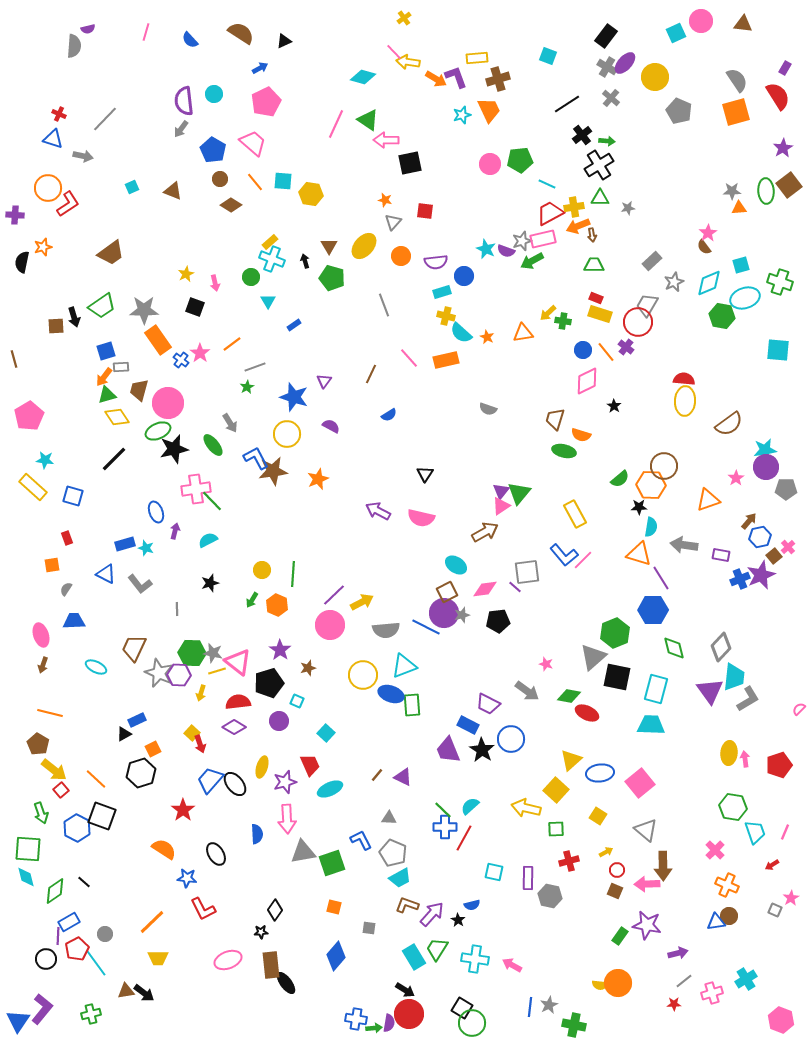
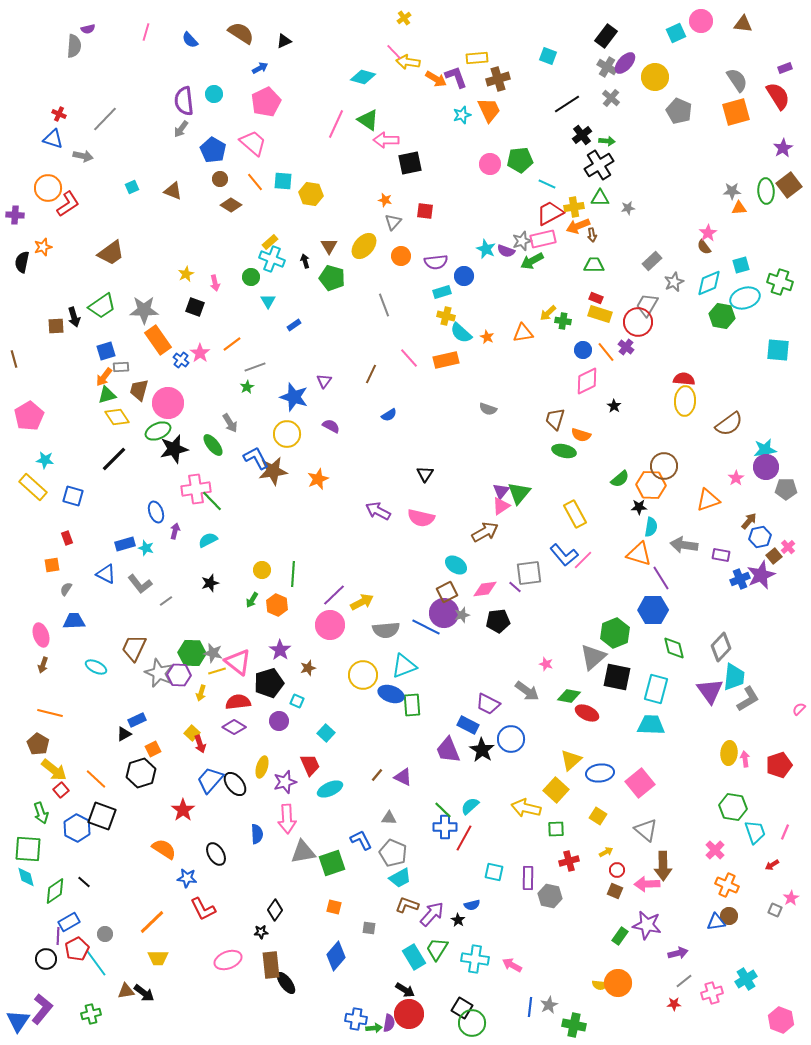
purple rectangle at (785, 68): rotated 40 degrees clockwise
gray square at (527, 572): moved 2 px right, 1 px down
gray line at (177, 609): moved 11 px left, 8 px up; rotated 56 degrees clockwise
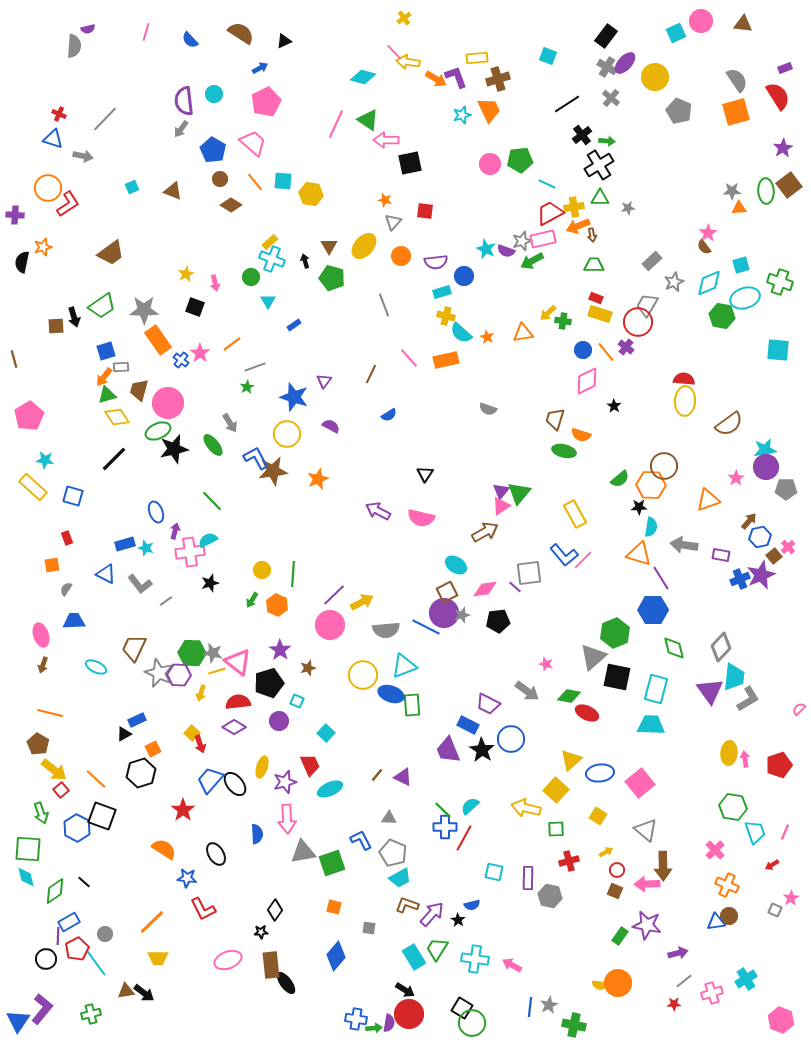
pink cross at (196, 489): moved 6 px left, 63 px down
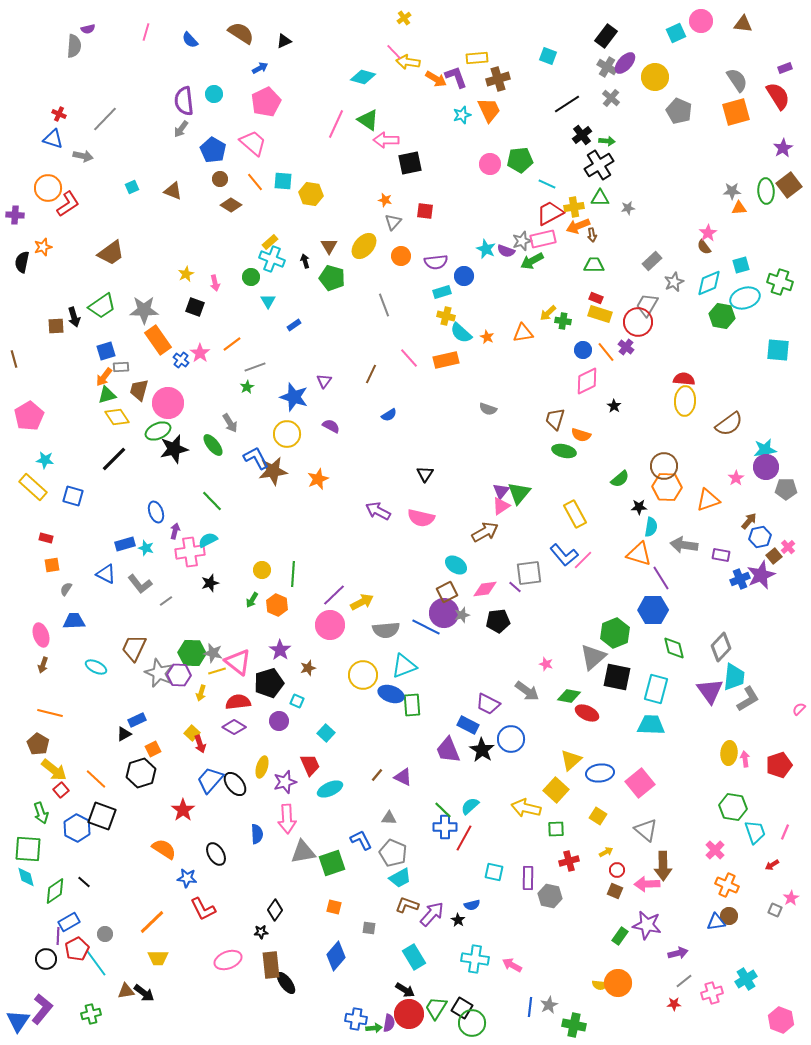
orange hexagon at (651, 485): moved 16 px right, 2 px down
red rectangle at (67, 538): moved 21 px left; rotated 56 degrees counterclockwise
green trapezoid at (437, 949): moved 1 px left, 59 px down
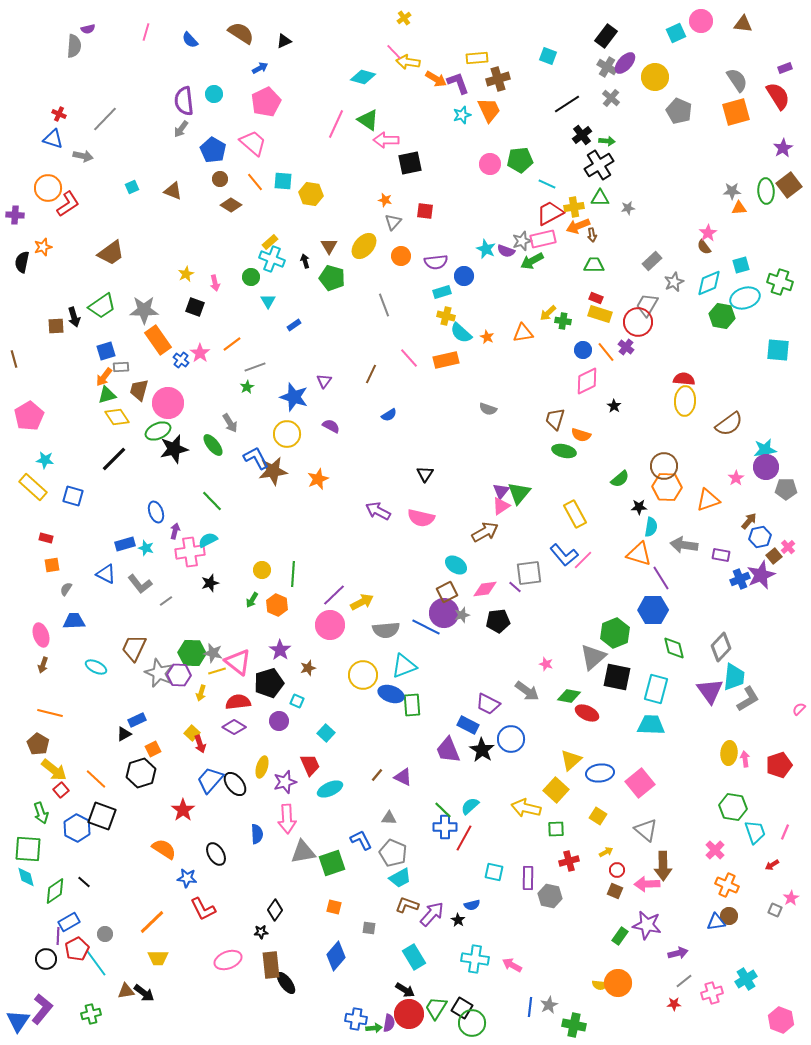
purple L-shape at (456, 77): moved 2 px right, 6 px down
